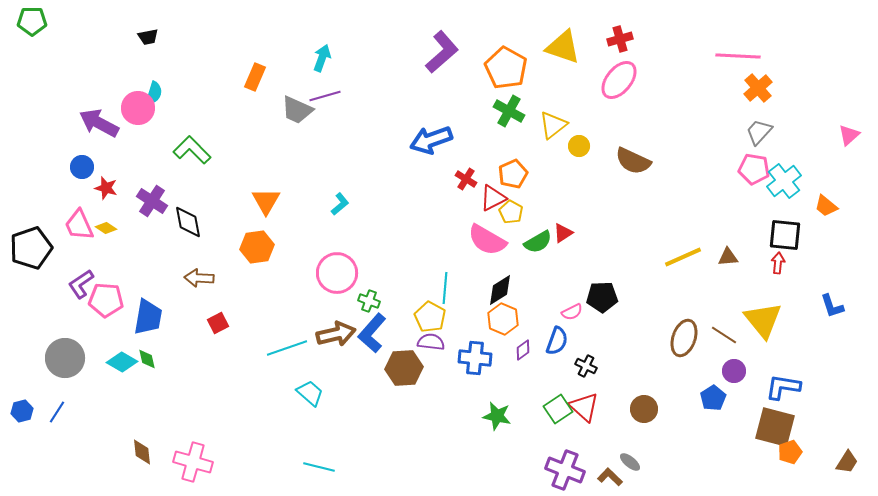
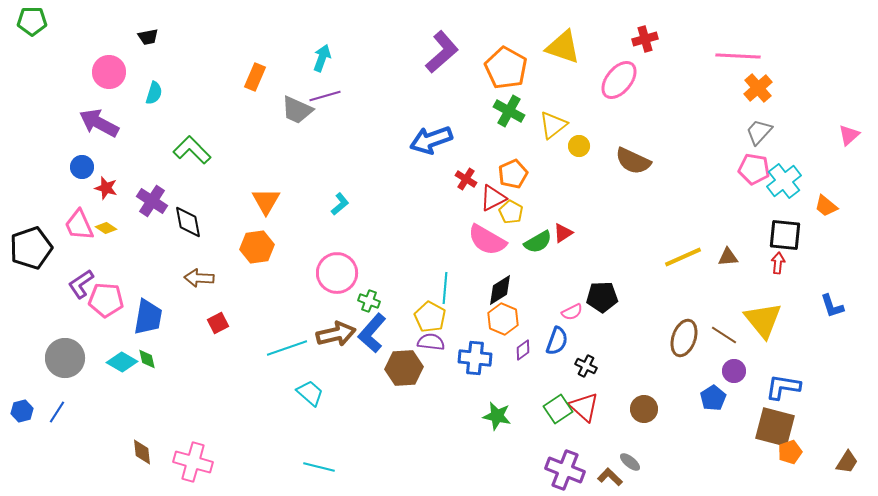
red cross at (620, 39): moved 25 px right
pink circle at (138, 108): moved 29 px left, 36 px up
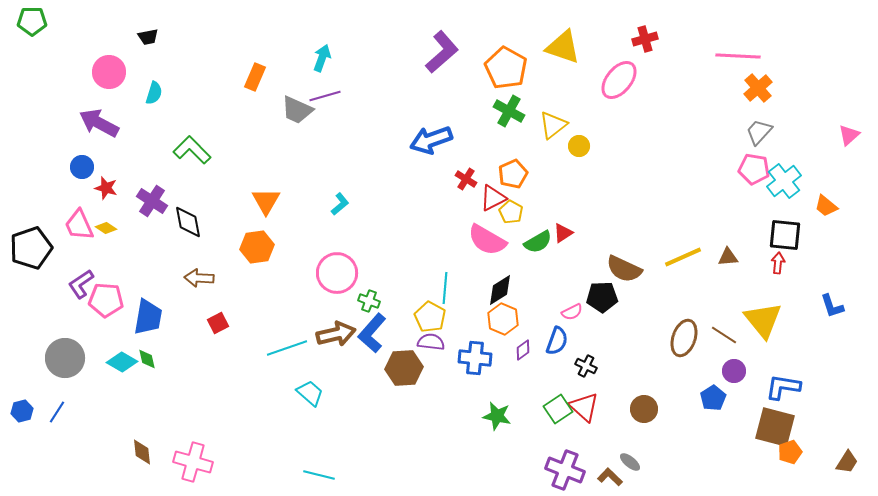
brown semicircle at (633, 161): moved 9 px left, 108 px down
cyan line at (319, 467): moved 8 px down
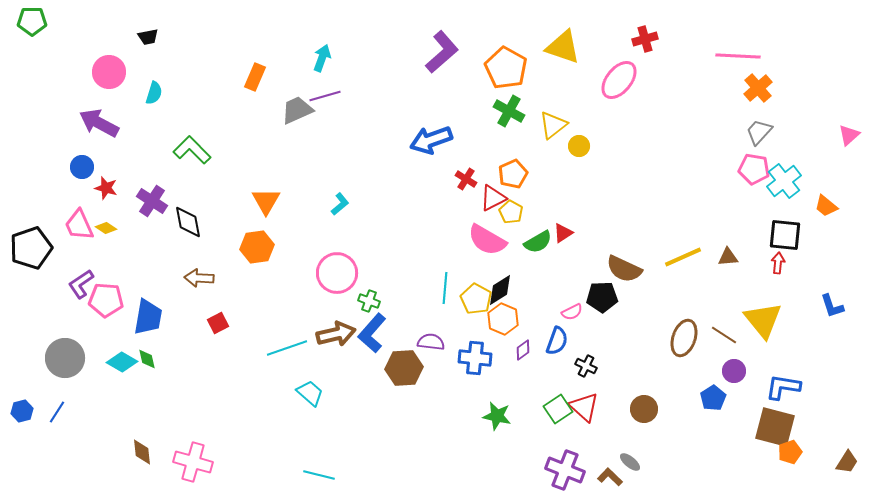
gray trapezoid at (297, 110): rotated 132 degrees clockwise
yellow pentagon at (430, 317): moved 46 px right, 18 px up
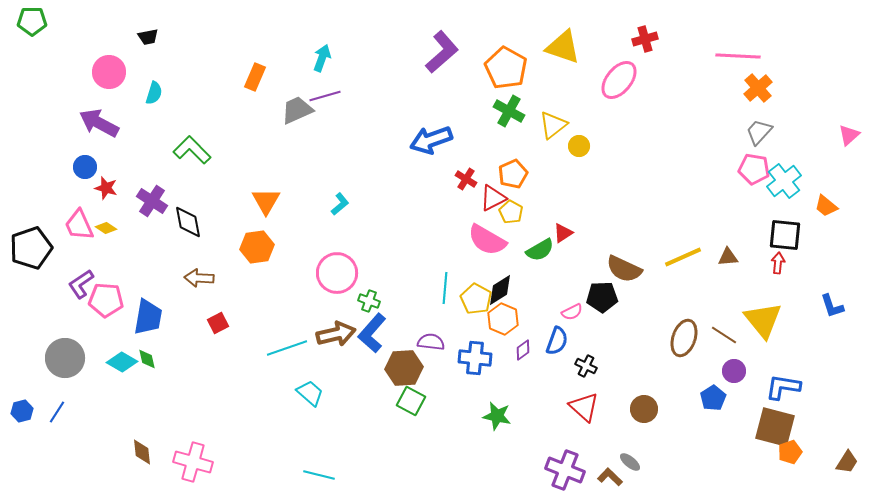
blue circle at (82, 167): moved 3 px right
green semicircle at (538, 242): moved 2 px right, 8 px down
green square at (558, 409): moved 147 px left, 8 px up; rotated 28 degrees counterclockwise
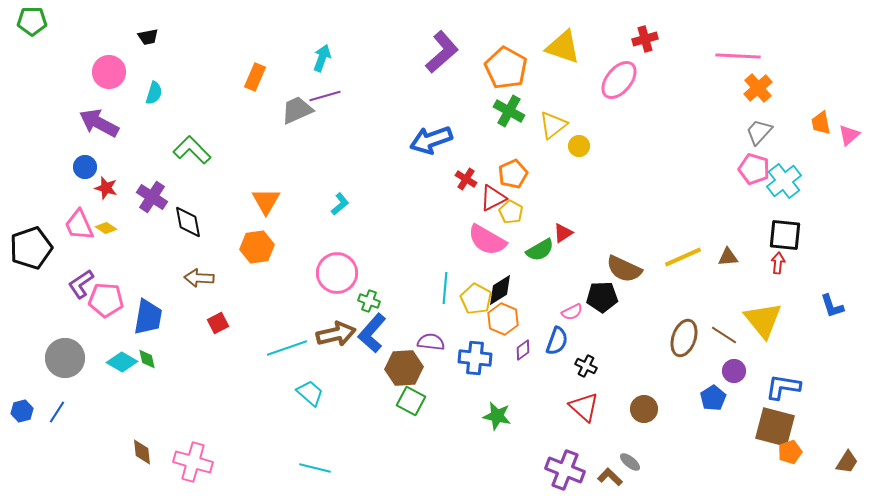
pink pentagon at (754, 169): rotated 8 degrees clockwise
purple cross at (152, 201): moved 4 px up
orange trapezoid at (826, 206): moved 5 px left, 83 px up; rotated 40 degrees clockwise
cyan line at (319, 475): moved 4 px left, 7 px up
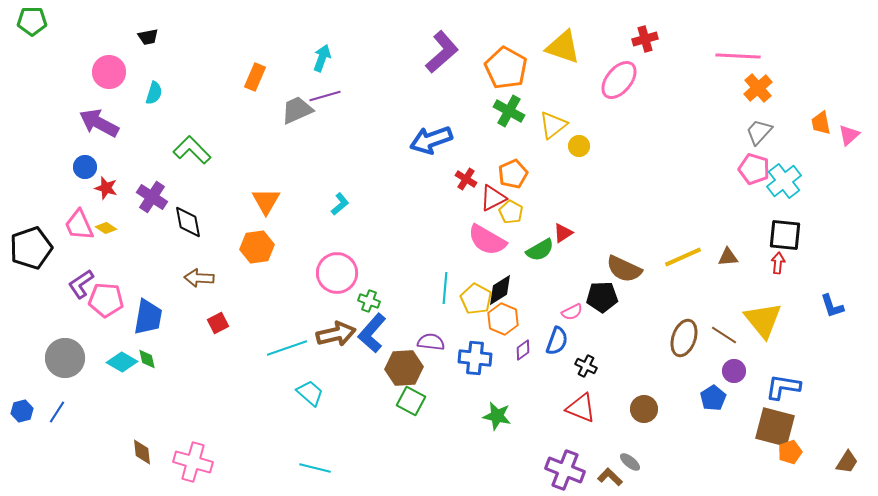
red triangle at (584, 407): moved 3 px left, 1 px down; rotated 20 degrees counterclockwise
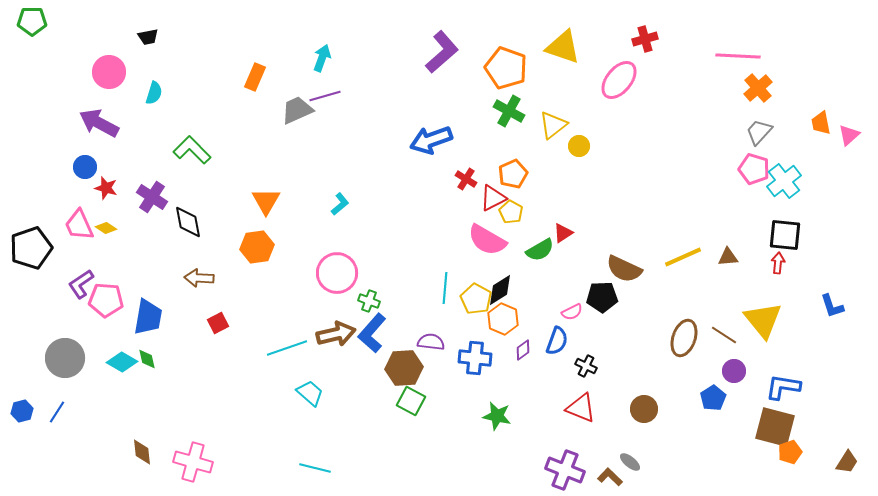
orange pentagon at (506, 68): rotated 9 degrees counterclockwise
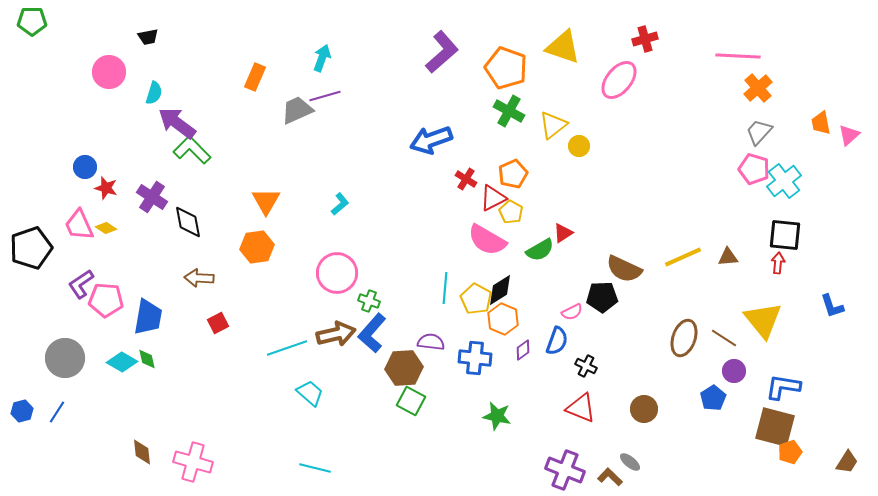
purple arrow at (99, 123): moved 78 px right; rotated 9 degrees clockwise
brown line at (724, 335): moved 3 px down
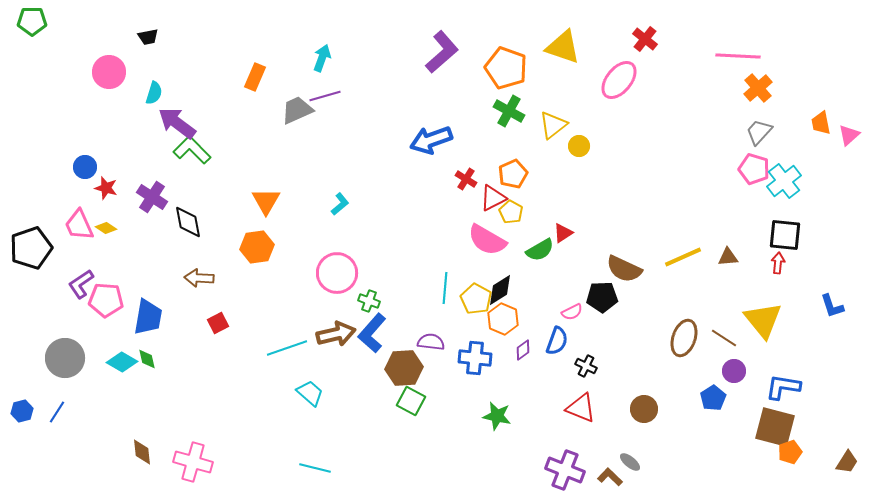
red cross at (645, 39): rotated 35 degrees counterclockwise
